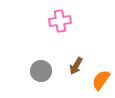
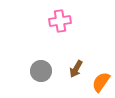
brown arrow: moved 3 px down
orange semicircle: moved 2 px down
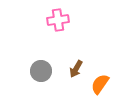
pink cross: moved 2 px left, 1 px up
orange semicircle: moved 1 px left, 2 px down
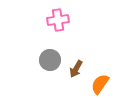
gray circle: moved 9 px right, 11 px up
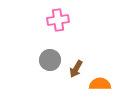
orange semicircle: rotated 55 degrees clockwise
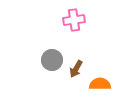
pink cross: moved 16 px right
gray circle: moved 2 px right
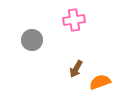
gray circle: moved 20 px left, 20 px up
orange semicircle: moved 2 px up; rotated 20 degrees counterclockwise
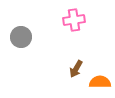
gray circle: moved 11 px left, 3 px up
orange semicircle: rotated 20 degrees clockwise
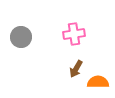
pink cross: moved 14 px down
orange semicircle: moved 2 px left
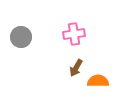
brown arrow: moved 1 px up
orange semicircle: moved 1 px up
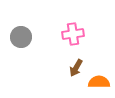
pink cross: moved 1 px left
orange semicircle: moved 1 px right, 1 px down
